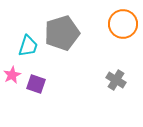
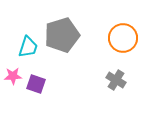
orange circle: moved 14 px down
gray pentagon: moved 2 px down
cyan trapezoid: moved 1 px down
pink star: moved 1 px right, 1 px down; rotated 24 degrees clockwise
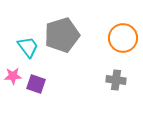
cyan trapezoid: rotated 55 degrees counterclockwise
gray cross: rotated 24 degrees counterclockwise
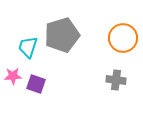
cyan trapezoid: rotated 125 degrees counterclockwise
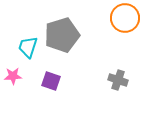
orange circle: moved 2 px right, 20 px up
gray cross: moved 2 px right; rotated 12 degrees clockwise
purple square: moved 15 px right, 3 px up
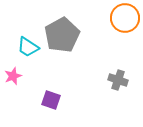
gray pentagon: rotated 12 degrees counterclockwise
cyan trapezoid: rotated 75 degrees counterclockwise
pink star: rotated 18 degrees counterclockwise
purple square: moved 19 px down
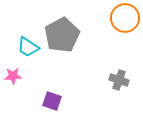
pink star: rotated 18 degrees clockwise
gray cross: moved 1 px right
purple square: moved 1 px right, 1 px down
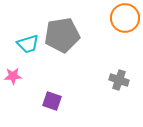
gray pentagon: rotated 20 degrees clockwise
cyan trapezoid: moved 3 px up; rotated 50 degrees counterclockwise
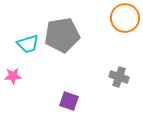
gray cross: moved 3 px up
purple square: moved 17 px right
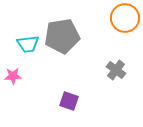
gray pentagon: moved 1 px down
cyan trapezoid: rotated 10 degrees clockwise
gray cross: moved 3 px left, 7 px up; rotated 18 degrees clockwise
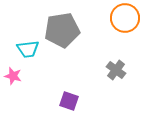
gray pentagon: moved 6 px up
cyan trapezoid: moved 5 px down
pink star: rotated 18 degrees clockwise
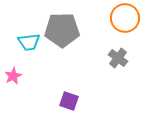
gray pentagon: rotated 8 degrees clockwise
cyan trapezoid: moved 1 px right, 7 px up
gray cross: moved 2 px right, 12 px up
pink star: rotated 30 degrees clockwise
